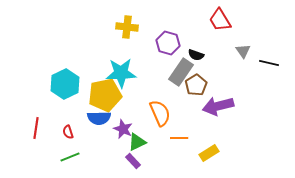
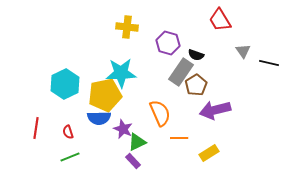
purple arrow: moved 3 px left, 4 px down
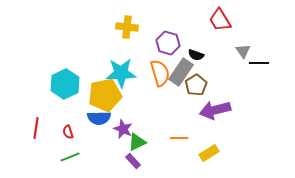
black line: moved 10 px left; rotated 12 degrees counterclockwise
orange semicircle: moved 40 px up; rotated 8 degrees clockwise
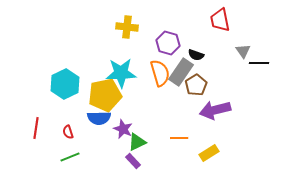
red trapezoid: rotated 20 degrees clockwise
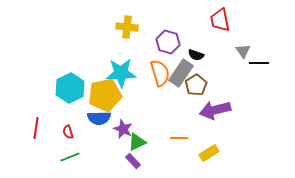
purple hexagon: moved 1 px up
gray rectangle: moved 1 px down
cyan hexagon: moved 5 px right, 4 px down
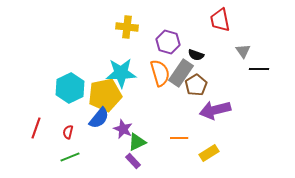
black line: moved 6 px down
blue semicircle: rotated 50 degrees counterclockwise
red line: rotated 10 degrees clockwise
red semicircle: rotated 32 degrees clockwise
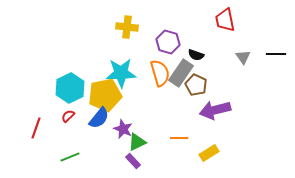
red trapezoid: moved 5 px right
gray triangle: moved 6 px down
black line: moved 17 px right, 15 px up
brown pentagon: rotated 15 degrees counterclockwise
red semicircle: moved 16 px up; rotated 32 degrees clockwise
